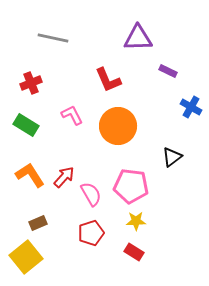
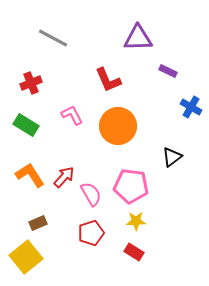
gray line: rotated 16 degrees clockwise
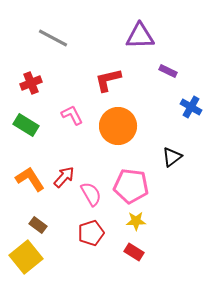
purple triangle: moved 2 px right, 2 px up
red L-shape: rotated 100 degrees clockwise
orange L-shape: moved 4 px down
brown rectangle: moved 2 px down; rotated 60 degrees clockwise
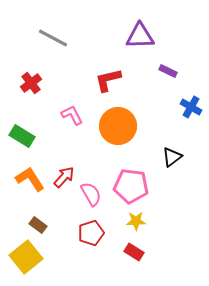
red cross: rotated 15 degrees counterclockwise
green rectangle: moved 4 px left, 11 px down
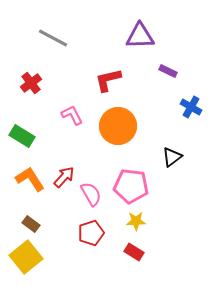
brown rectangle: moved 7 px left, 1 px up
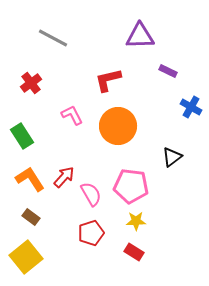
green rectangle: rotated 25 degrees clockwise
brown rectangle: moved 7 px up
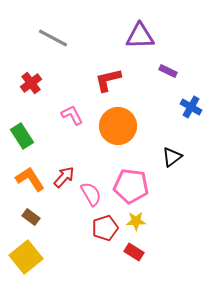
red pentagon: moved 14 px right, 5 px up
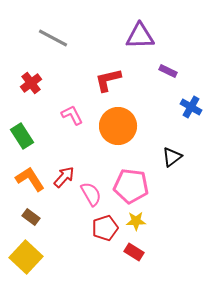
yellow square: rotated 8 degrees counterclockwise
